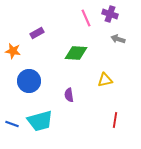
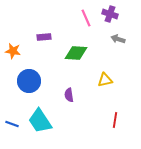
purple rectangle: moved 7 px right, 4 px down; rotated 24 degrees clockwise
cyan trapezoid: rotated 72 degrees clockwise
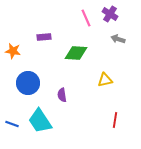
purple cross: rotated 14 degrees clockwise
blue circle: moved 1 px left, 2 px down
purple semicircle: moved 7 px left
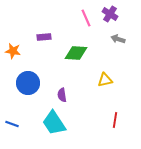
cyan trapezoid: moved 14 px right, 2 px down
